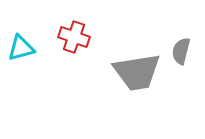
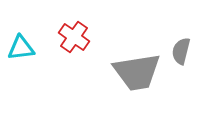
red cross: rotated 16 degrees clockwise
cyan triangle: rotated 8 degrees clockwise
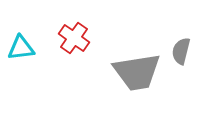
red cross: moved 1 px down
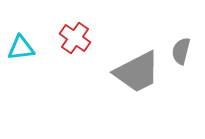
red cross: moved 1 px right
gray trapezoid: rotated 18 degrees counterclockwise
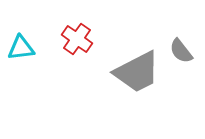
red cross: moved 2 px right, 1 px down
gray semicircle: rotated 52 degrees counterclockwise
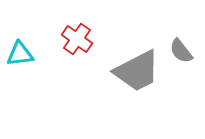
cyan triangle: moved 1 px left, 6 px down
gray trapezoid: moved 1 px up
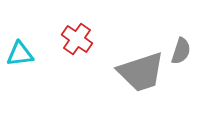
gray semicircle: rotated 124 degrees counterclockwise
gray trapezoid: moved 4 px right, 1 px down; rotated 9 degrees clockwise
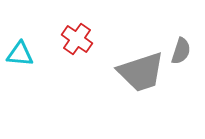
cyan triangle: rotated 12 degrees clockwise
